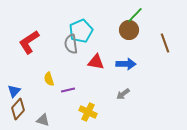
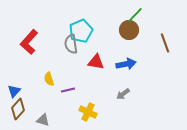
red L-shape: rotated 15 degrees counterclockwise
blue arrow: rotated 12 degrees counterclockwise
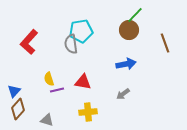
cyan pentagon: rotated 15 degrees clockwise
red triangle: moved 13 px left, 20 px down
purple line: moved 11 px left
yellow cross: rotated 30 degrees counterclockwise
gray triangle: moved 4 px right
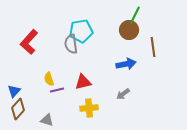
green line: rotated 18 degrees counterclockwise
brown line: moved 12 px left, 4 px down; rotated 12 degrees clockwise
red triangle: rotated 24 degrees counterclockwise
yellow cross: moved 1 px right, 4 px up
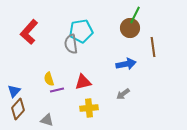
brown circle: moved 1 px right, 2 px up
red L-shape: moved 10 px up
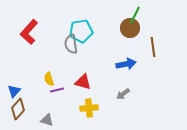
red triangle: rotated 30 degrees clockwise
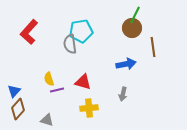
brown circle: moved 2 px right
gray semicircle: moved 1 px left
gray arrow: rotated 40 degrees counterclockwise
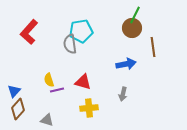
yellow semicircle: moved 1 px down
